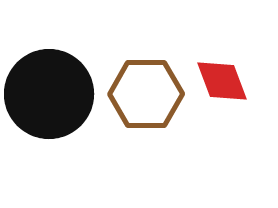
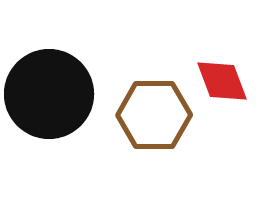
brown hexagon: moved 8 px right, 21 px down
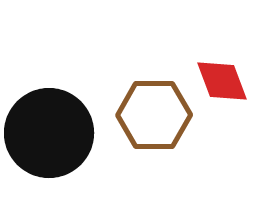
black circle: moved 39 px down
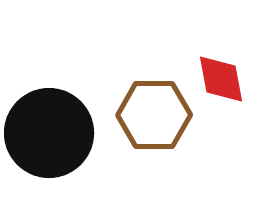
red diamond: moved 1 px left, 2 px up; rotated 10 degrees clockwise
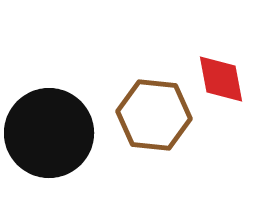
brown hexagon: rotated 6 degrees clockwise
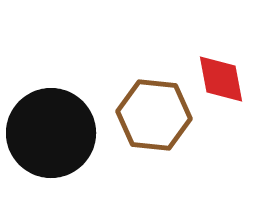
black circle: moved 2 px right
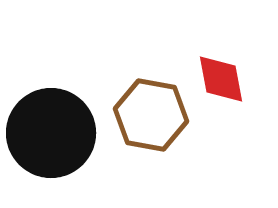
brown hexagon: moved 3 px left; rotated 4 degrees clockwise
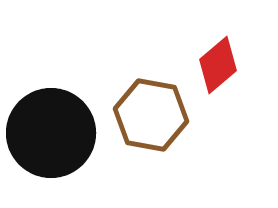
red diamond: moved 3 px left, 14 px up; rotated 60 degrees clockwise
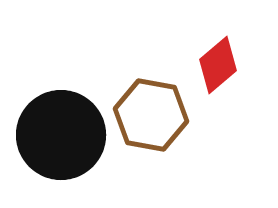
black circle: moved 10 px right, 2 px down
